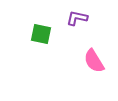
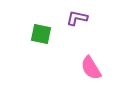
pink semicircle: moved 3 px left, 7 px down
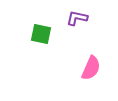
pink semicircle: rotated 125 degrees counterclockwise
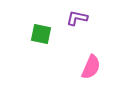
pink semicircle: moved 1 px up
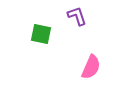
purple L-shape: moved 2 px up; rotated 60 degrees clockwise
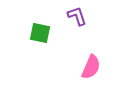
green square: moved 1 px left, 1 px up
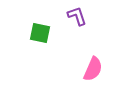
pink semicircle: moved 2 px right, 2 px down
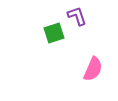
green square: moved 14 px right; rotated 30 degrees counterclockwise
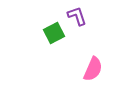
green square: rotated 10 degrees counterclockwise
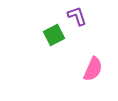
green square: moved 2 px down
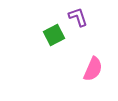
purple L-shape: moved 1 px right, 1 px down
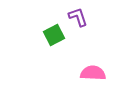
pink semicircle: moved 4 px down; rotated 110 degrees counterclockwise
